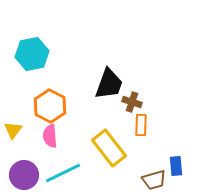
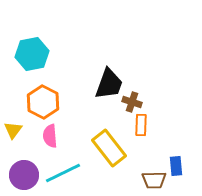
orange hexagon: moved 7 px left, 4 px up
brown trapezoid: rotated 15 degrees clockwise
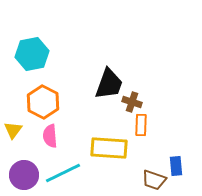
yellow rectangle: rotated 48 degrees counterclockwise
brown trapezoid: rotated 20 degrees clockwise
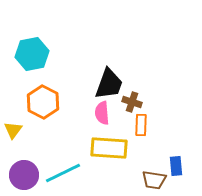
pink semicircle: moved 52 px right, 23 px up
brown trapezoid: rotated 10 degrees counterclockwise
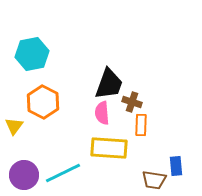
yellow triangle: moved 1 px right, 4 px up
